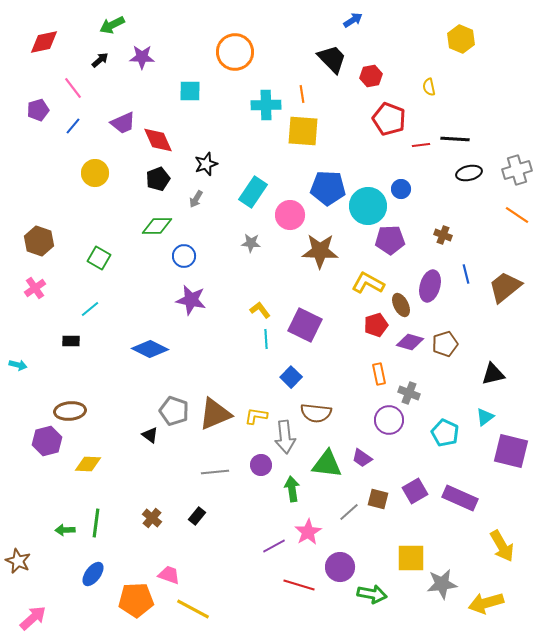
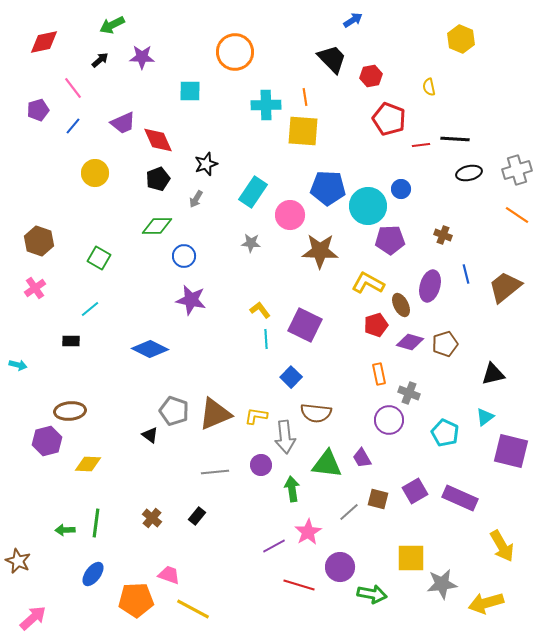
orange line at (302, 94): moved 3 px right, 3 px down
purple trapezoid at (362, 458): rotated 25 degrees clockwise
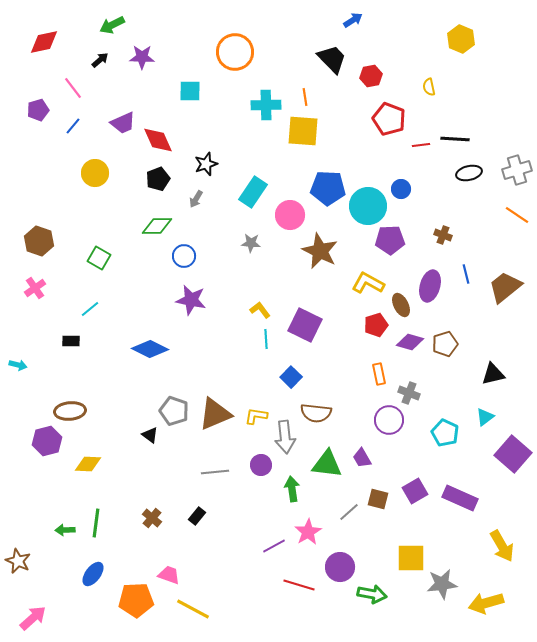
brown star at (320, 251): rotated 24 degrees clockwise
purple square at (511, 451): moved 2 px right, 3 px down; rotated 27 degrees clockwise
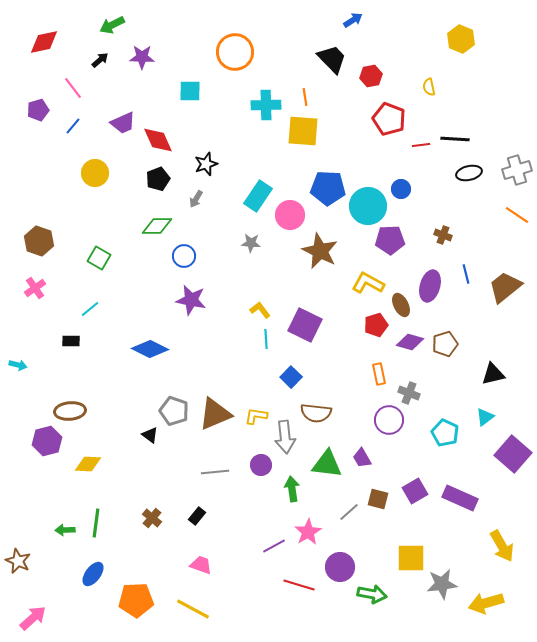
cyan rectangle at (253, 192): moved 5 px right, 4 px down
pink trapezoid at (169, 575): moved 32 px right, 10 px up
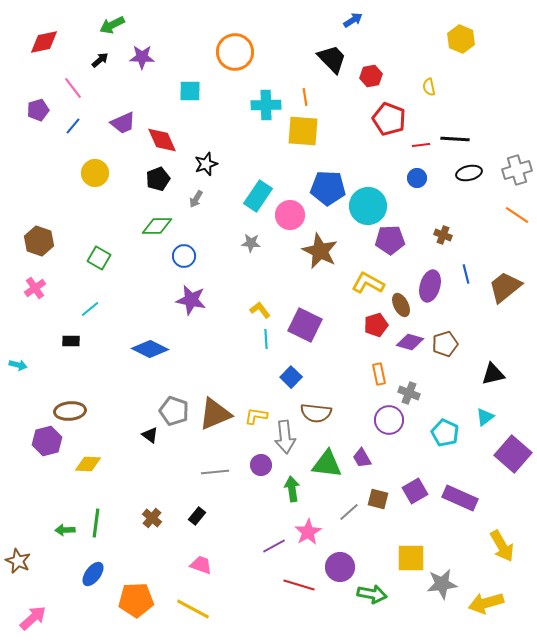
red diamond at (158, 140): moved 4 px right
blue circle at (401, 189): moved 16 px right, 11 px up
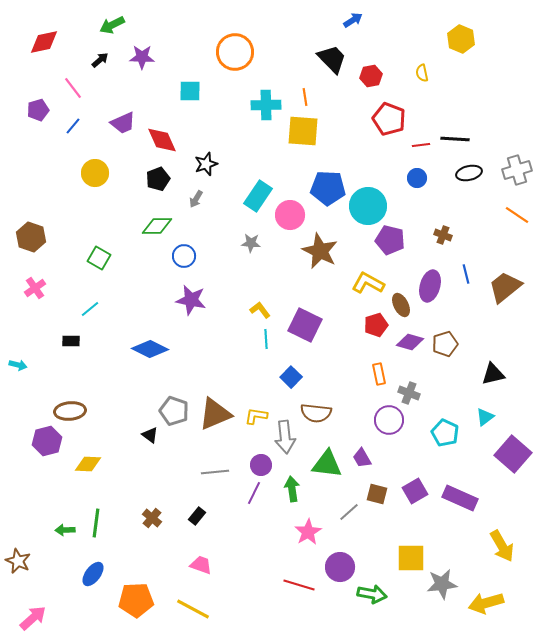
yellow semicircle at (429, 87): moved 7 px left, 14 px up
purple pentagon at (390, 240): rotated 16 degrees clockwise
brown hexagon at (39, 241): moved 8 px left, 4 px up
brown square at (378, 499): moved 1 px left, 5 px up
purple line at (274, 546): moved 20 px left, 53 px up; rotated 35 degrees counterclockwise
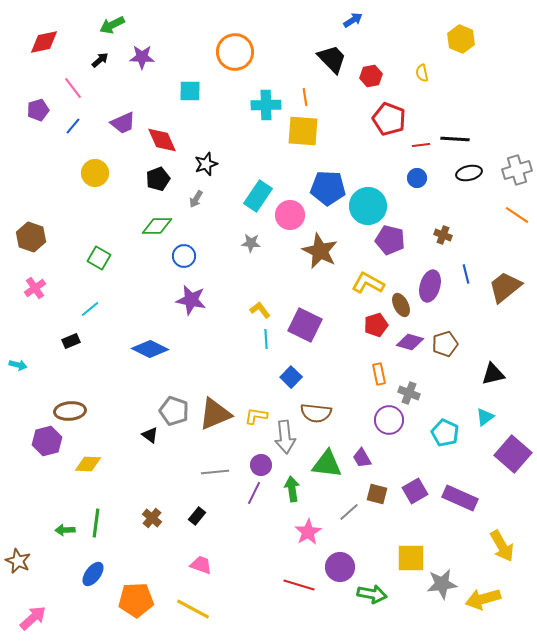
black rectangle at (71, 341): rotated 24 degrees counterclockwise
yellow arrow at (486, 603): moved 3 px left, 4 px up
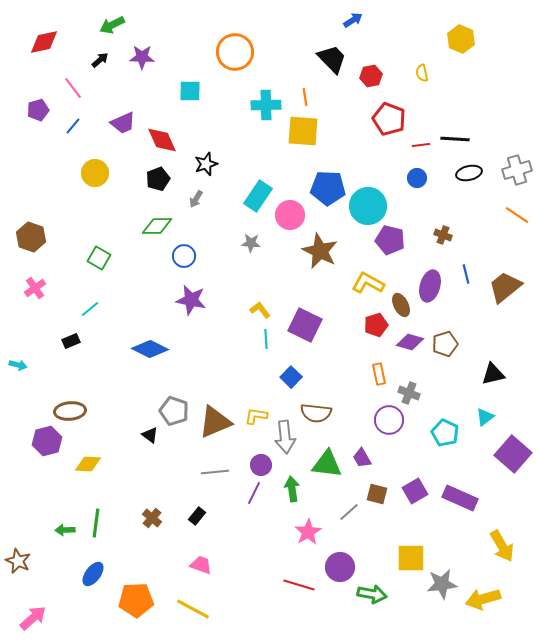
brown triangle at (215, 414): moved 8 px down
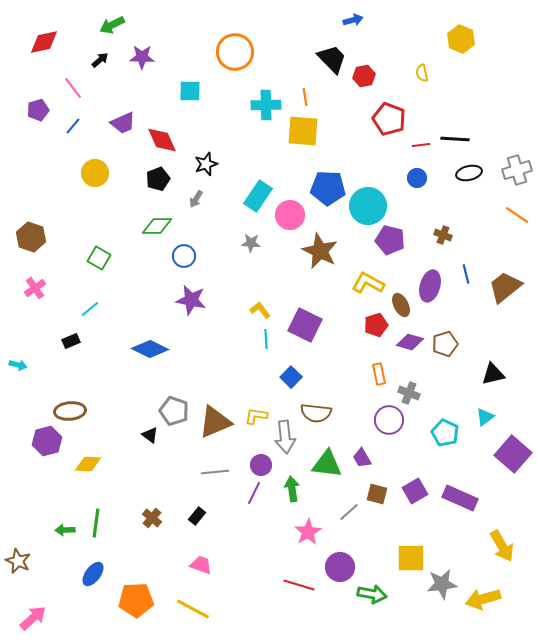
blue arrow at (353, 20): rotated 18 degrees clockwise
red hexagon at (371, 76): moved 7 px left
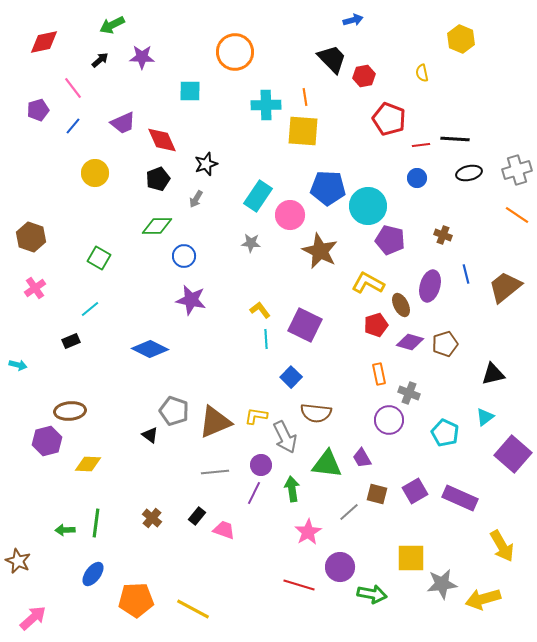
gray arrow at (285, 437): rotated 20 degrees counterclockwise
pink trapezoid at (201, 565): moved 23 px right, 35 px up
